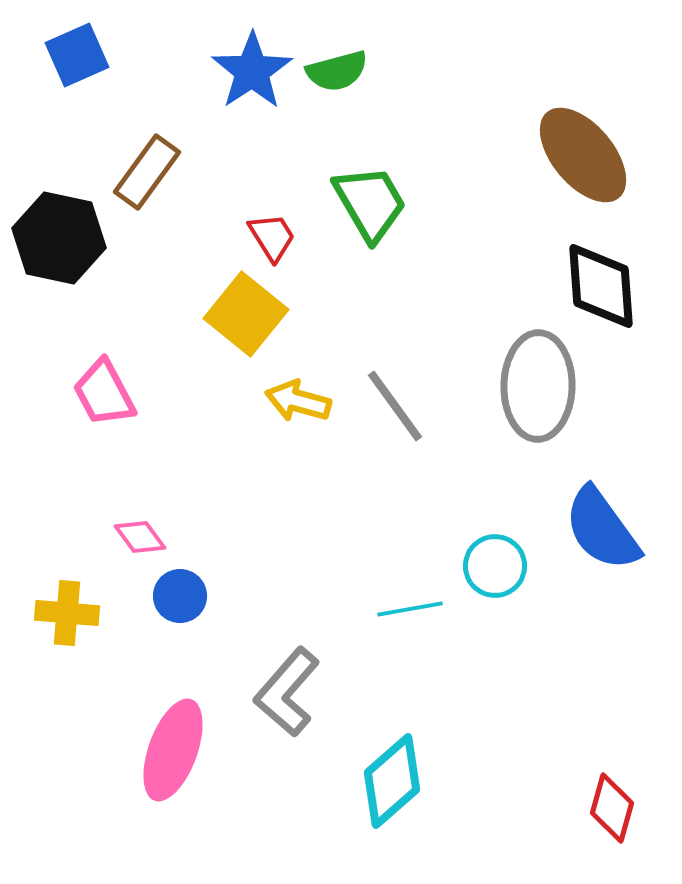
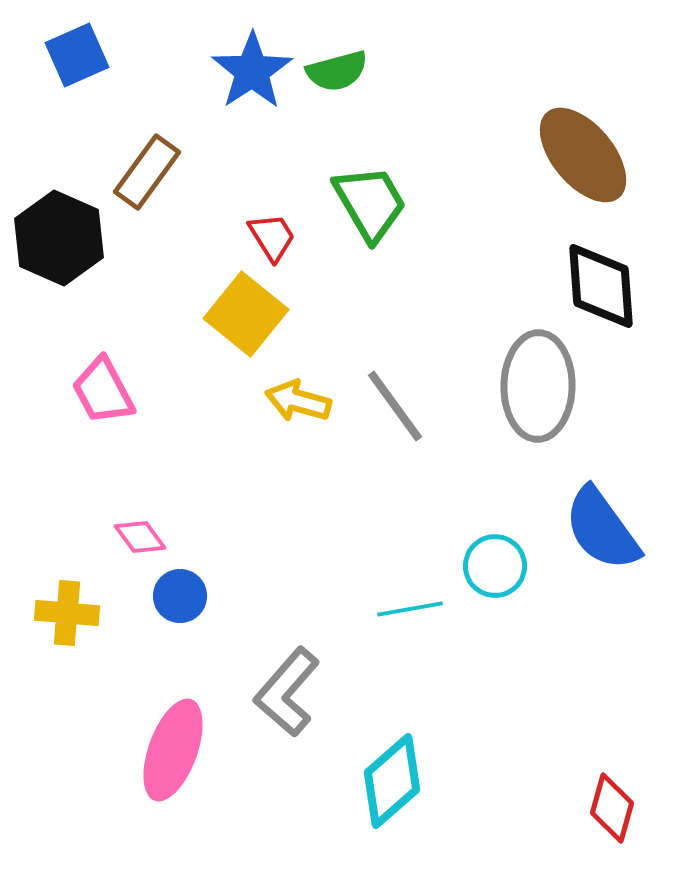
black hexagon: rotated 12 degrees clockwise
pink trapezoid: moved 1 px left, 2 px up
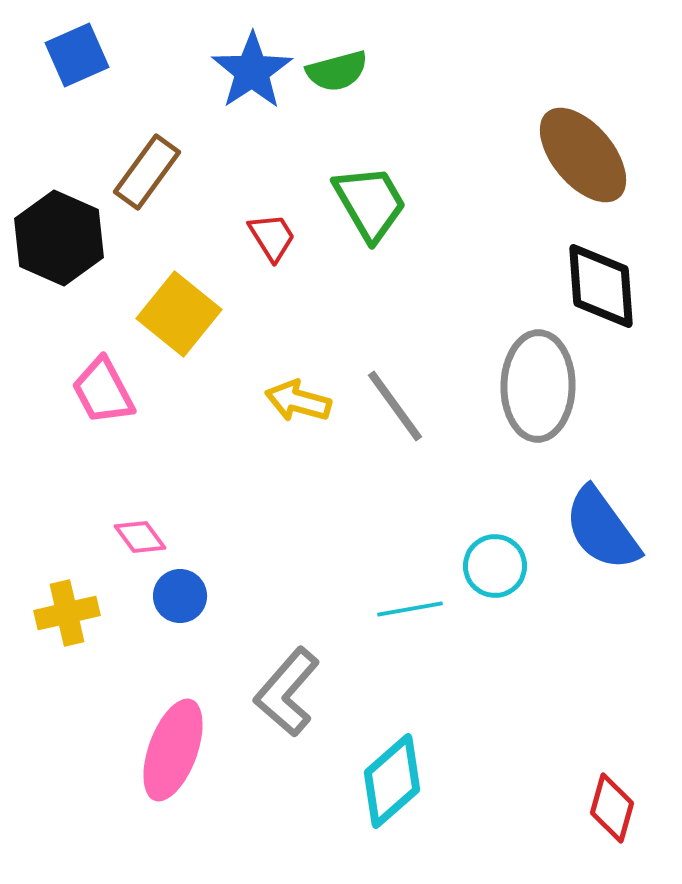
yellow square: moved 67 px left
yellow cross: rotated 18 degrees counterclockwise
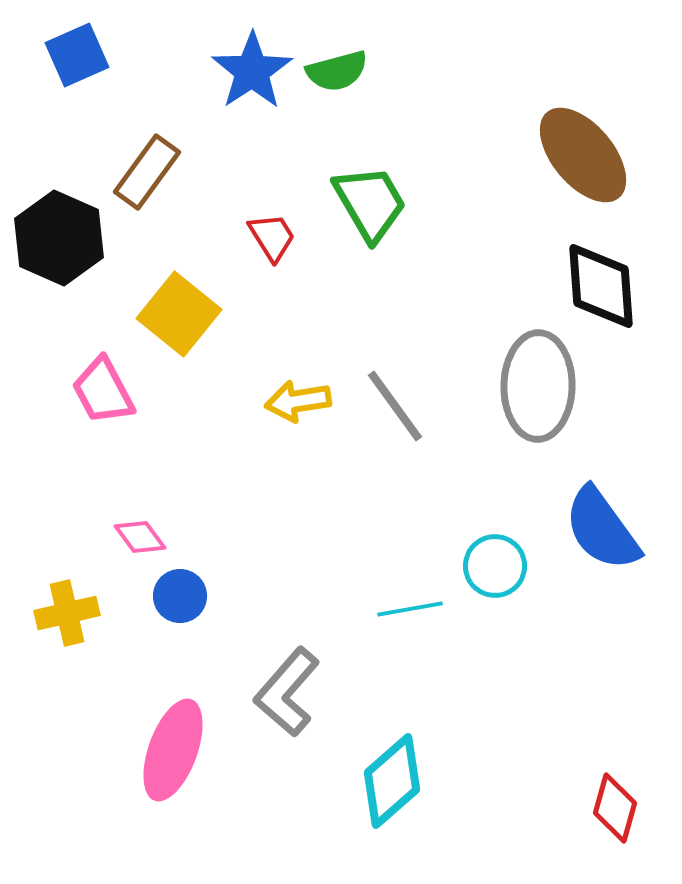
yellow arrow: rotated 24 degrees counterclockwise
red diamond: moved 3 px right
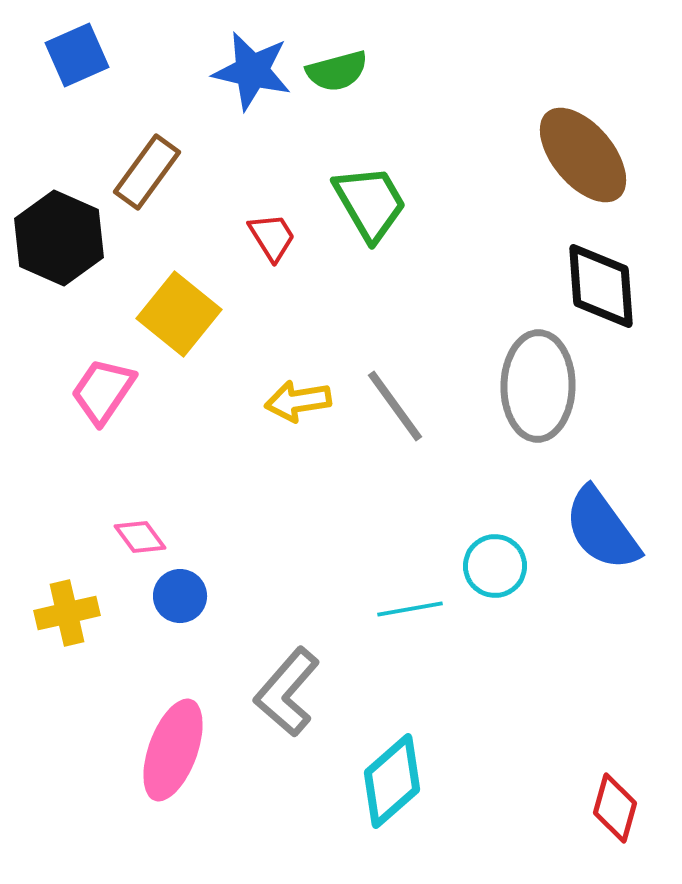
blue star: rotated 26 degrees counterclockwise
pink trapezoid: rotated 62 degrees clockwise
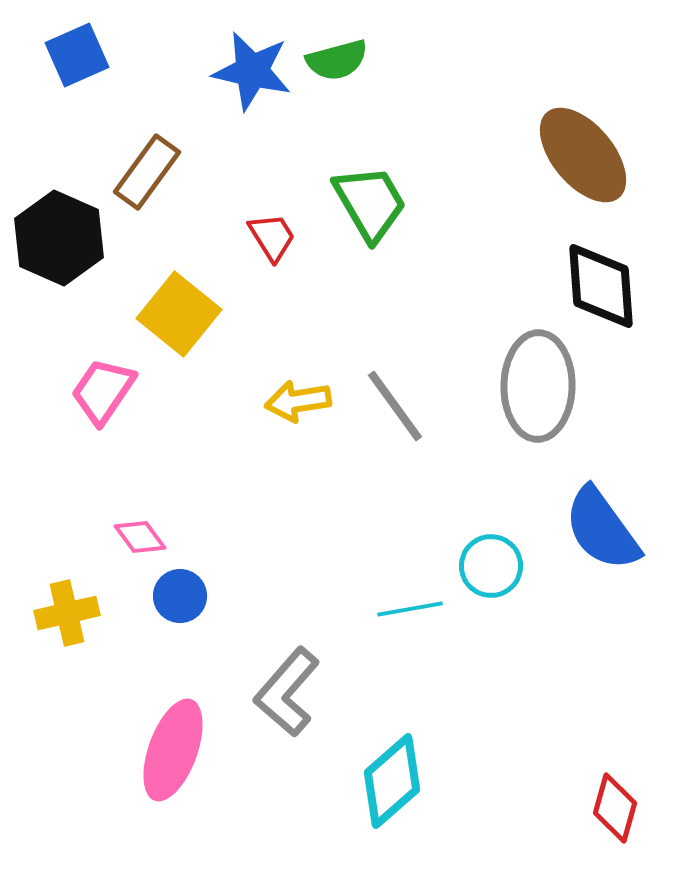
green semicircle: moved 11 px up
cyan circle: moved 4 px left
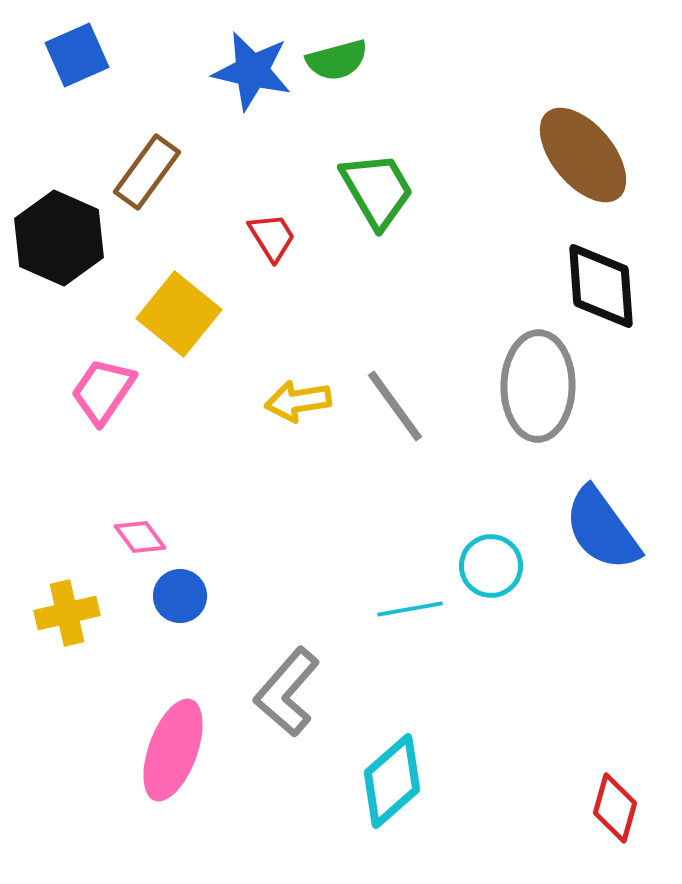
green trapezoid: moved 7 px right, 13 px up
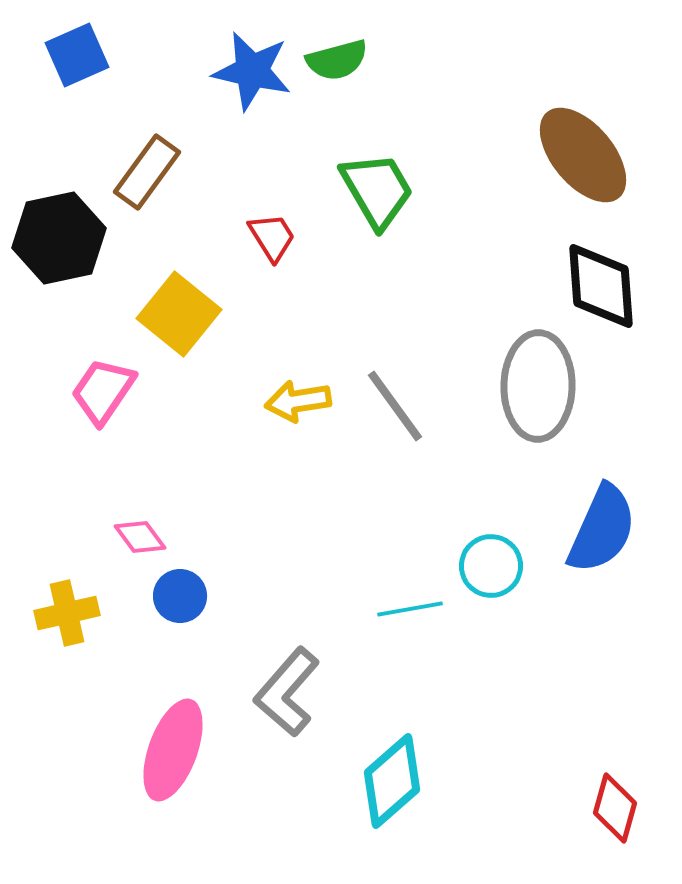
black hexagon: rotated 24 degrees clockwise
blue semicircle: rotated 120 degrees counterclockwise
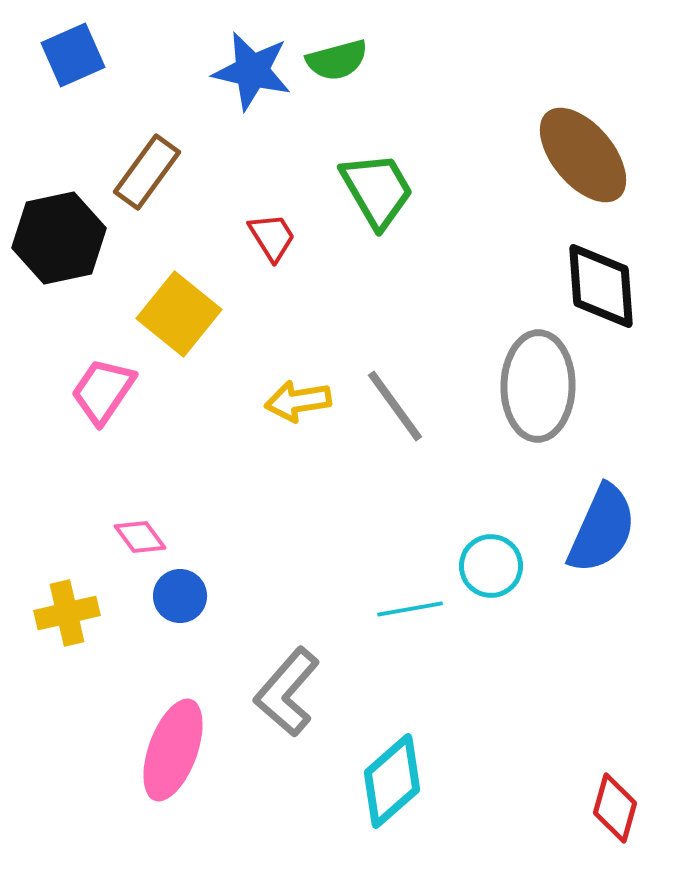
blue square: moved 4 px left
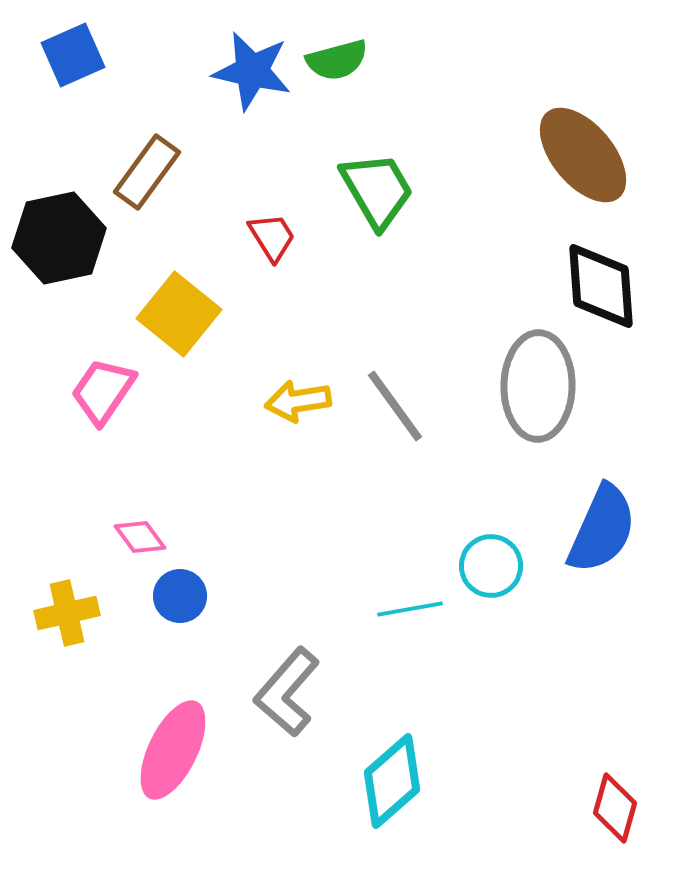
pink ellipse: rotated 6 degrees clockwise
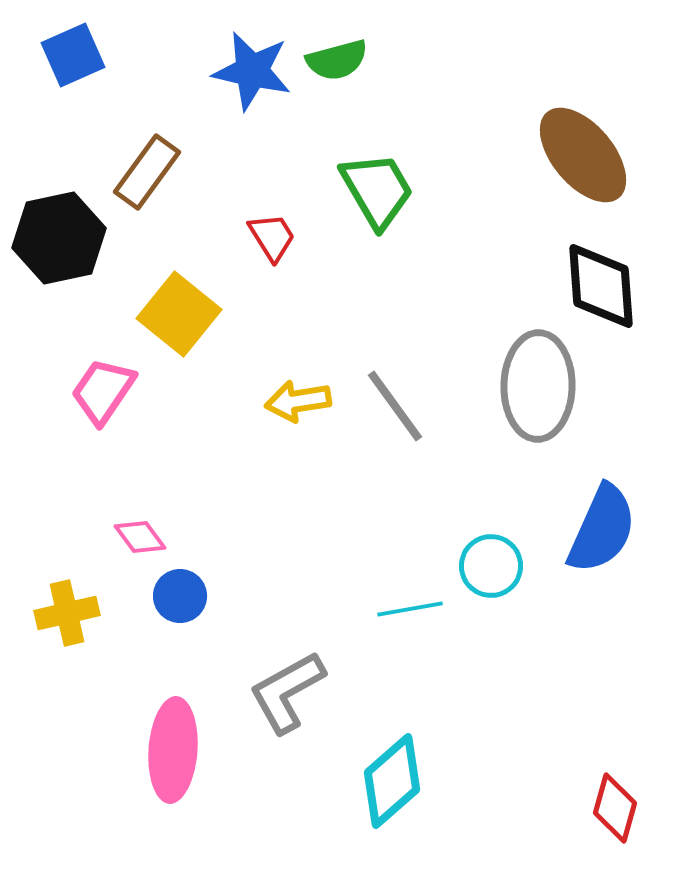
gray L-shape: rotated 20 degrees clockwise
pink ellipse: rotated 22 degrees counterclockwise
